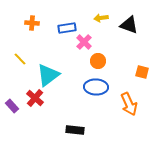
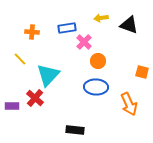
orange cross: moved 9 px down
cyan triangle: rotated 10 degrees counterclockwise
purple rectangle: rotated 48 degrees counterclockwise
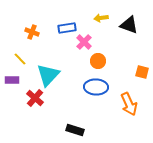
orange cross: rotated 16 degrees clockwise
purple rectangle: moved 26 px up
black rectangle: rotated 12 degrees clockwise
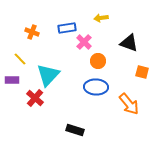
black triangle: moved 18 px down
orange arrow: rotated 15 degrees counterclockwise
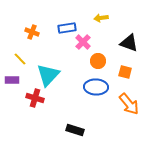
pink cross: moved 1 px left
orange square: moved 17 px left
red cross: rotated 24 degrees counterclockwise
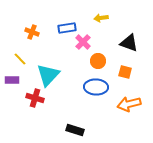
orange arrow: rotated 115 degrees clockwise
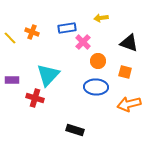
yellow line: moved 10 px left, 21 px up
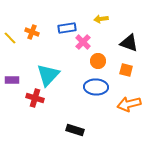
yellow arrow: moved 1 px down
orange square: moved 1 px right, 2 px up
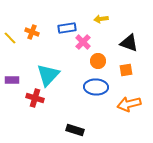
orange square: rotated 24 degrees counterclockwise
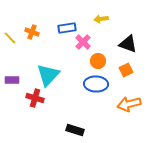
black triangle: moved 1 px left, 1 px down
orange square: rotated 16 degrees counterclockwise
blue ellipse: moved 3 px up
